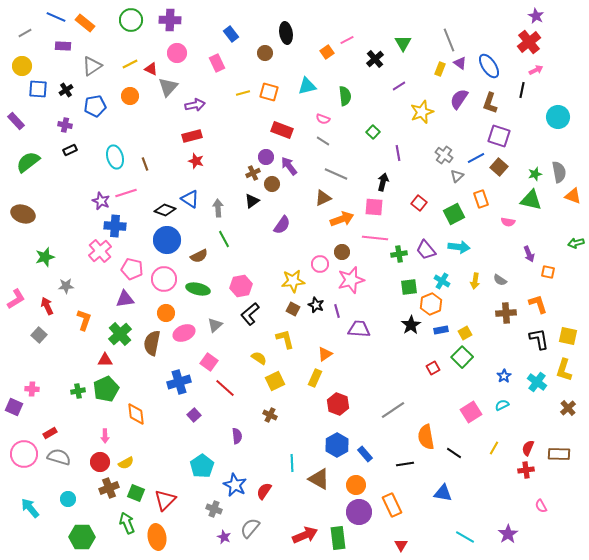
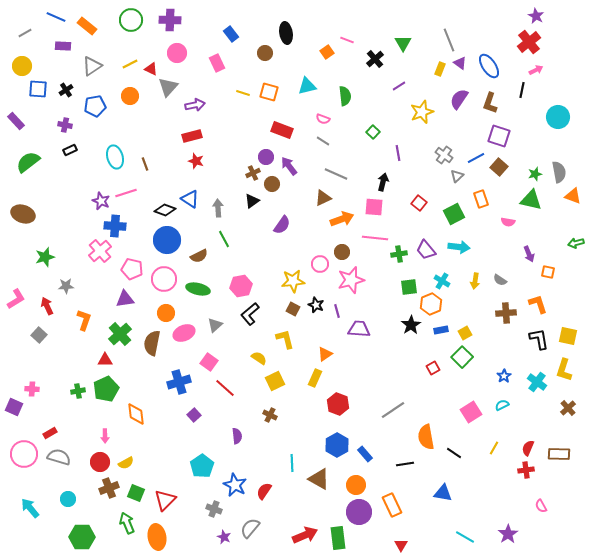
orange rectangle at (85, 23): moved 2 px right, 3 px down
pink line at (347, 40): rotated 48 degrees clockwise
yellow line at (243, 93): rotated 32 degrees clockwise
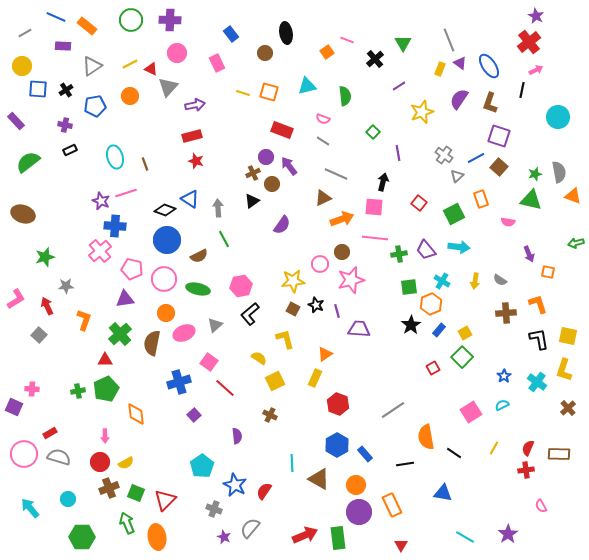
blue rectangle at (441, 330): moved 2 px left; rotated 40 degrees counterclockwise
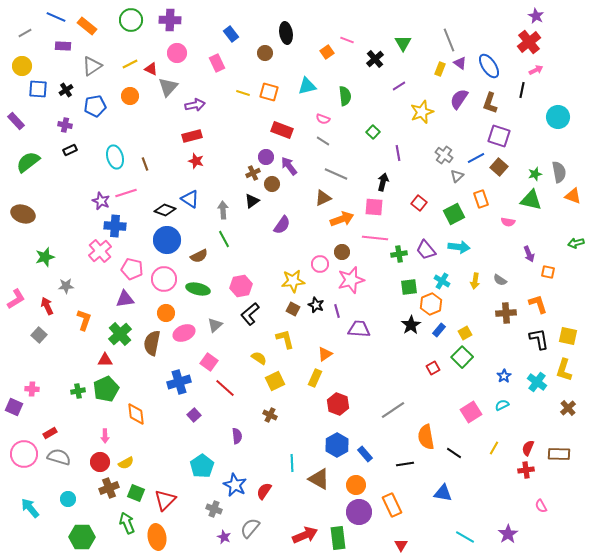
gray arrow at (218, 208): moved 5 px right, 2 px down
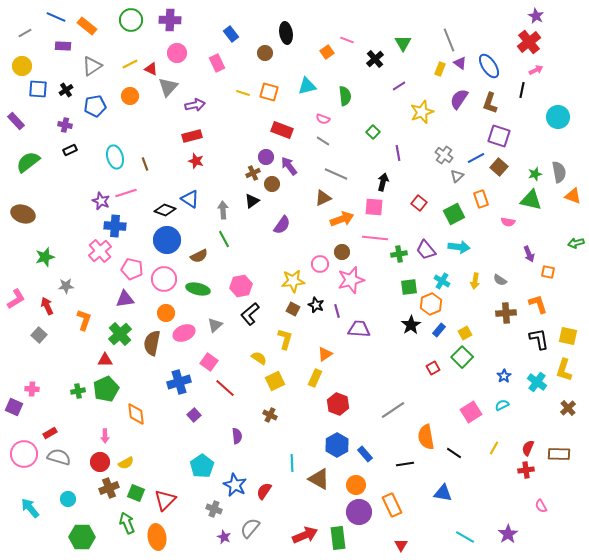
yellow L-shape at (285, 339): rotated 30 degrees clockwise
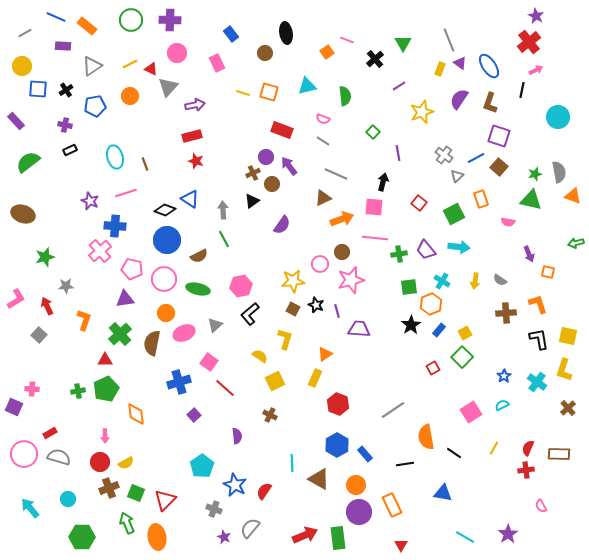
purple star at (101, 201): moved 11 px left
yellow semicircle at (259, 358): moved 1 px right, 2 px up
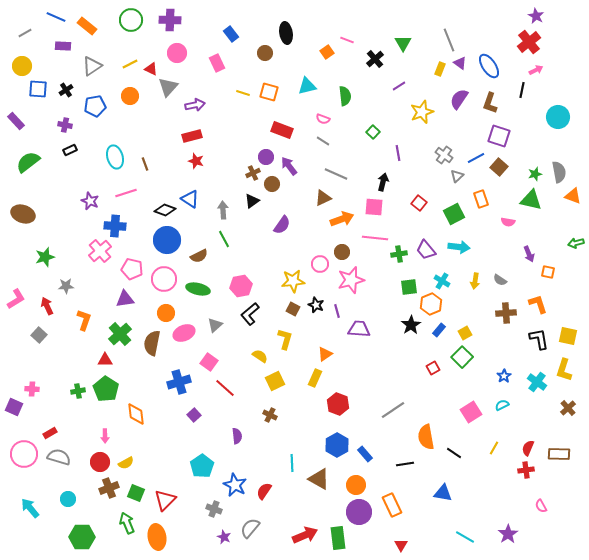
green pentagon at (106, 389): rotated 15 degrees counterclockwise
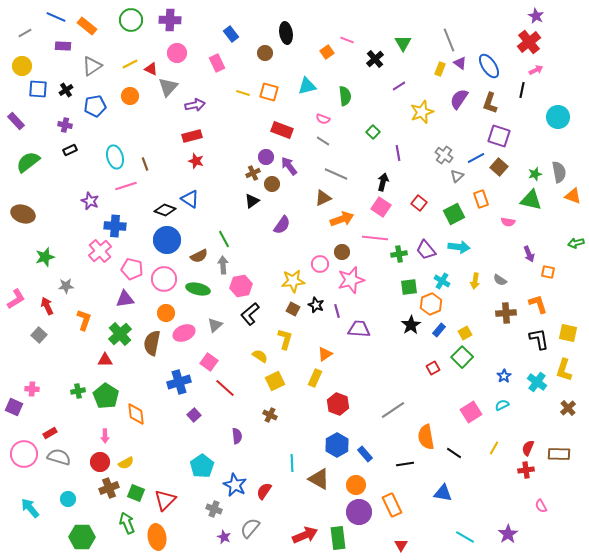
pink line at (126, 193): moved 7 px up
pink square at (374, 207): moved 7 px right; rotated 30 degrees clockwise
gray arrow at (223, 210): moved 55 px down
yellow square at (568, 336): moved 3 px up
green pentagon at (106, 389): moved 7 px down
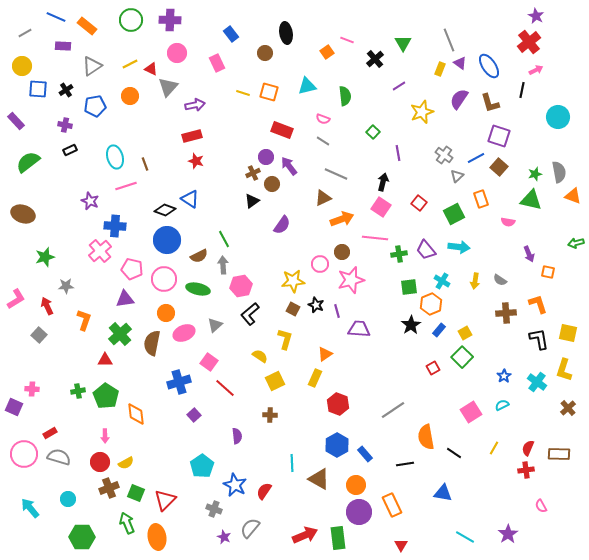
brown L-shape at (490, 103): rotated 35 degrees counterclockwise
brown cross at (270, 415): rotated 24 degrees counterclockwise
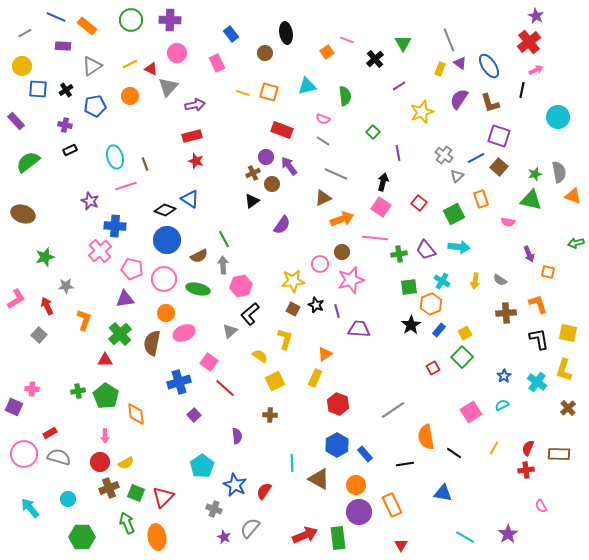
gray triangle at (215, 325): moved 15 px right, 6 px down
red triangle at (165, 500): moved 2 px left, 3 px up
